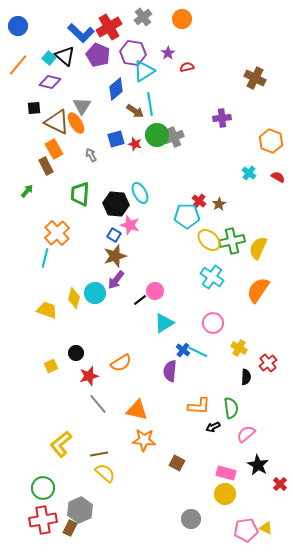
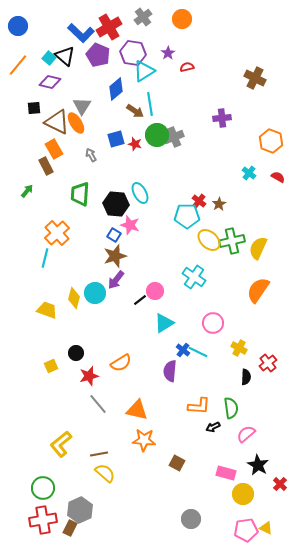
cyan cross at (212, 277): moved 18 px left
yellow circle at (225, 494): moved 18 px right
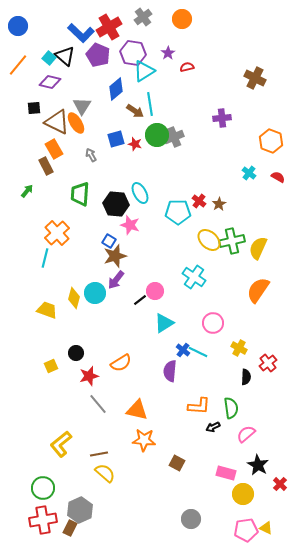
cyan pentagon at (187, 216): moved 9 px left, 4 px up
blue square at (114, 235): moved 5 px left, 6 px down
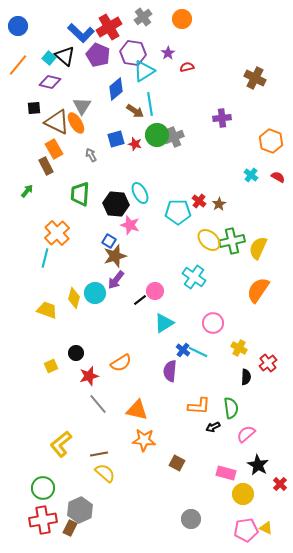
cyan cross at (249, 173): moved 2 px right, 2 px down
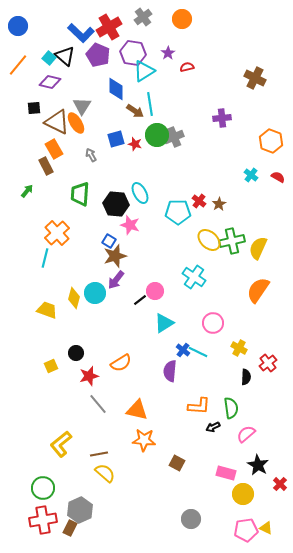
blue diamond at (116, 89): rotated 50 degrees counterclockwise
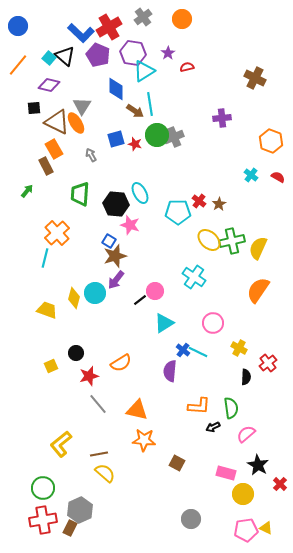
purple diamond at (50, 82): moved 1 px left, 3 px down
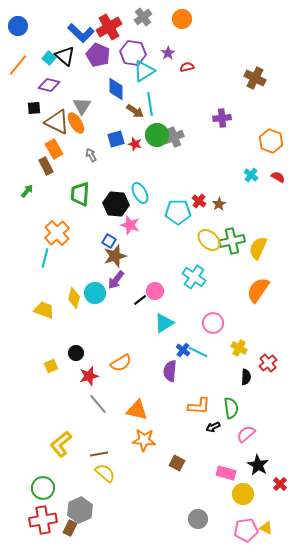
yellow trapezoid at (47, 310): moved 3 px left
gray circle at (191, 519): moved 7 px right
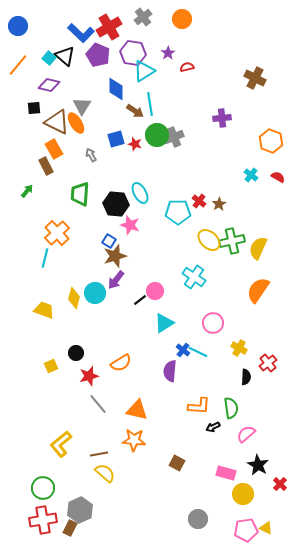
orange star at (144, 440): moved 10 px left
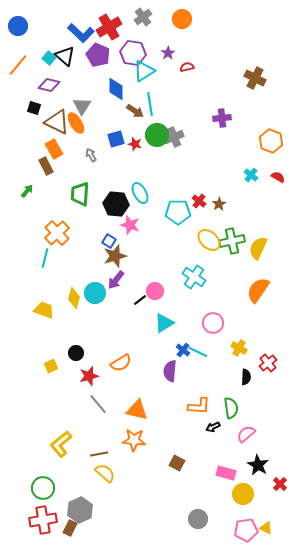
black square at (34, 108): rotated 24 degrees clockwise
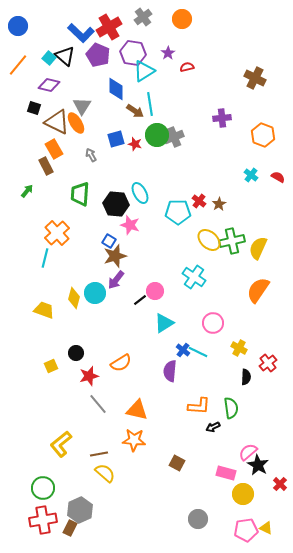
orange hexagon at (271, 141): moved 8 px left, 6 px up
pink semicircle at (246, 434): moved 2 px right, 18 px down
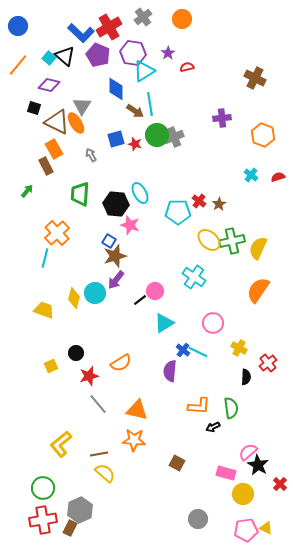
red semicircle at (278, 177): rotated 48 degrees counterclockwise
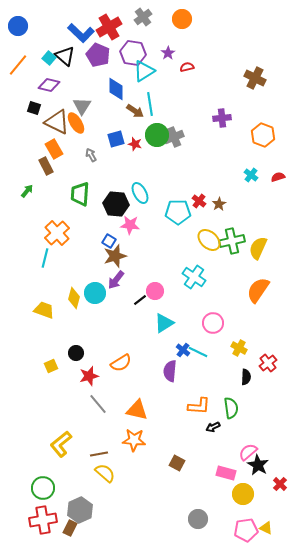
pink star at (130, 225): rotated 12 degrees counterclockwise
